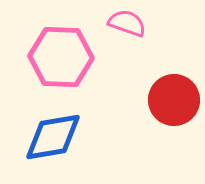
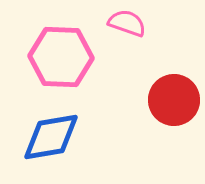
blue diamond: moved 2 px left
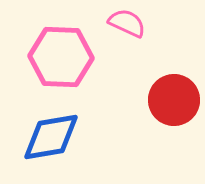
pink semicircle: rotated 6 degrees clockwise
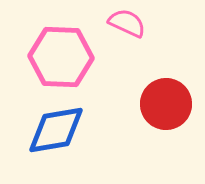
red circle: moved 8 px left, 4 px down
blue diamond: moved 5 px right, 7 px up
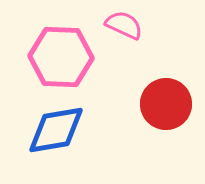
pink semicircle: moved 3 px left, 2 px down
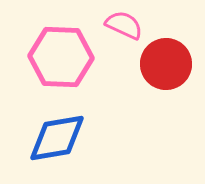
red circle: moved 40 px up
blue diamond: moved 1 px right, 8 px down
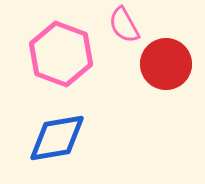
pink semicircle: rotated 144 degrees counterclockwise
pink hexagon: moved 3 px up; rotated 18 degrees clockwise
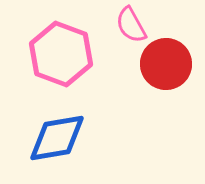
pink semicircle: moved 7 px right
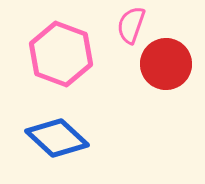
pink semicircle: rotated 48 degrees clockwise
blue diamond: rotated 52 degrees clockwise
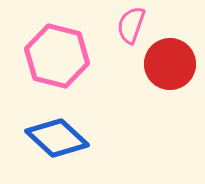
pink hexagon: moved 4 px left, 2 px down; rotated 6 degrees counterclockwise
red circle: moved 4 px right
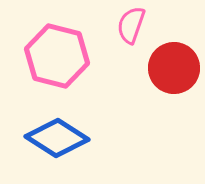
red circle: moved 4 px right, 4 px down
blue diamond: rotated 10 degrees counterclockwise
